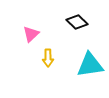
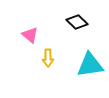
pink triangle: moved 1 px left, 1 px down; rotated 36 degrees counterclockwise
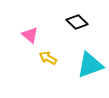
yellow arrow: rotated 120 degrees clockwise
cyan triangle: rotated 12 degrees counterclockwise
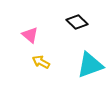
yellow arrow: moved 7 px left, 4 px down
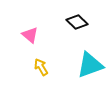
yellow arrow: moved 5 px down; rotated 30 degrees clockwise
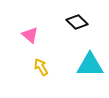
cyan triangle: rotated 20 degrees clockwise
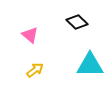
yellow arrow: moved 6 px left, 3 px down; rotated 84 degrees clockwise
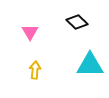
pink triangle: moved 3 px up; rotated 18 degrees clockwise
yellow arrow: rotated 48 degrees counterclockwise
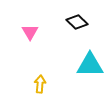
yellow arrow: moved 5 px right, 14 px down
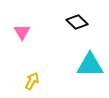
pink triangle: moved 8 px left
yellow arrow: moved 8 px left, 3 px up; rotated 24 degrees clockwise
